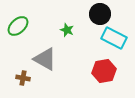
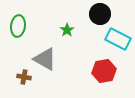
green ellipse: rotated 40 degrees counterclockwise
green star: rotated 16 degrees clockwise
cyan rectangle: moved 4 px right, 1 px down
brown cross: moved 1 px right, 1 px up
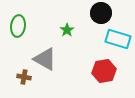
black circle: moved 1 px right, 1 px up
cyan rectangle: rotated 10 degrees counterclockwise
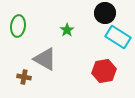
black circle: moved 4 px right
cyan rectangle: moved 2 px up; rotated 15 degrees clockwise
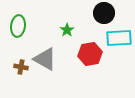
black circle: moved 1 px left
cyan rectangle: moved 1 px right, 1 px down; rotated 35 degrees counterclockwise
red hexagon: moved 14 px left, 17 px up
brown cross: moved 3 px left, 10 px up
